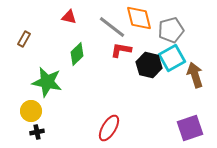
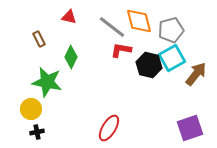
orange diamond: moved 3 px down
brown rectangle: moved 15 px right; rotated 56 degrees counterclockwise
green diamond: moved 6 px left, 3 px down; rotated 20 degrees counterclockwise
brown arrow: moved 1 px right, 1 px up; rotated 55 degrees clockwise
yellow circle: moved 2 px up
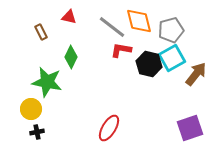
brown rectangle: moved 2 px right, 7 px up
black hexagon: moved 1 px up
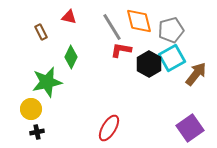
gray line: rotated 20 degrees clockwise
black hexagon: rotated 15 degrees clockwise
green star: rotated 24 degrees counterclockwise
purple square: rotated 16 degrees counterclockwise
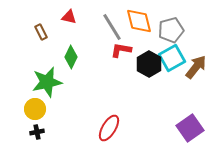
brown arrow: moved 7 px up
yellow circle: moved 4 px right
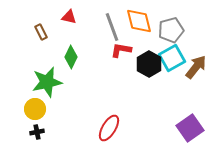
gray line: rotated 12 degrees clockwise
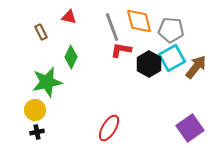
gray pentagon: rotated 20 degrees clockwise
yellow circle: moved 1 px down
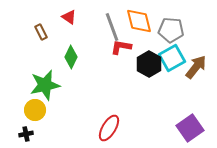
red triangle: rotated 21 degrees clockwise
red L-shape: moved 3 px up
green star: moved 2 px left, 3 px down
black cross: moved 11 px left, 2 px down
